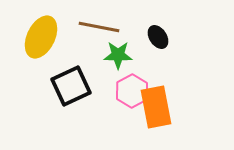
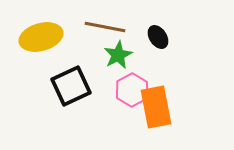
brown line: moved 6 px right
yellow ellipse: rotated 48 degrees clockwise
green star: rotated 28 degrees counterclockwise
pink hexagon: moved 1 px up
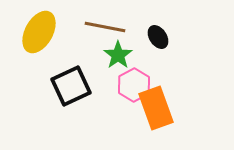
yellow ellipse: moved 2 px left, 5 px up; rotated 45 degrees counterclockwise
green star: rotated 8 degrees counterclockwise
pink hexagon: moved 2 px right, 5 px up
orange rectangle: moved 1 px down; rotated 9 degrees counterclockwise
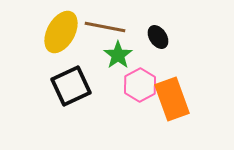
yellow ellipse: moved 22 px right
pink hexagon: moved 6 px right
orange rectangle: moved 16 px right, 9 px up
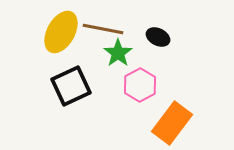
brown line: moved 2 px left, 2 px down
black ellipse: rotated 30 degrees counterclockwise
green star: moved 2 px up
orange rectangle: moved 24 px down; rotated 57 degrees clockwise
